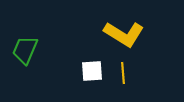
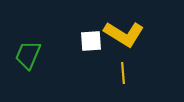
green trapezoid: moved 3 px right, 5 px down
white square: moved 1 px left, 30 px up
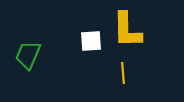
yellow L-shape: moved 3 px right, 4 px up; rotated 57 degrees clockwise
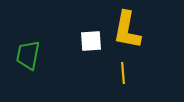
yellow L-shape: rotated 12 degrees clockwise
green trapezoid: rotated 12 degrees counterclockwise
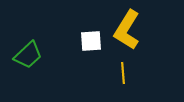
yellow L-shape: rotated 21 degrees clockwise
green trapezoid: rotated 144 degrees counterclockwise
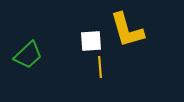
yellow L-shape: rotated 48 degrees counterclockwise
yellow line: moved 23 px left, 6 px up
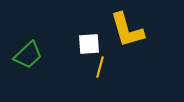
white square: moved 2 px left, 3 px down
yellow line: rotated 20 degrees clockwise
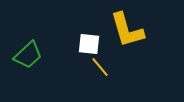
white square: rotated 10 degrees clockwise
yellow line: rotated 55 degrees counterclockwise
